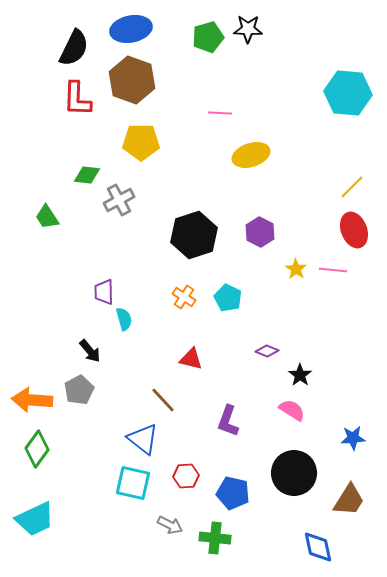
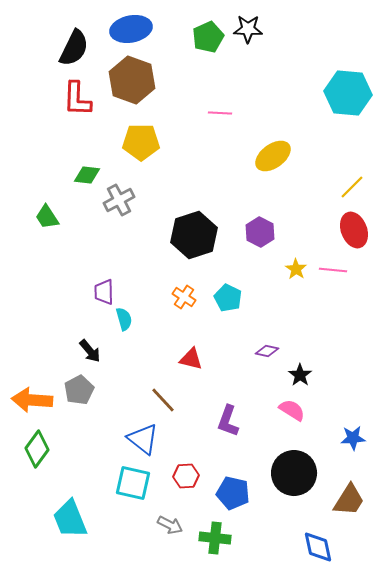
green pentagon at (208, 37): rotated 8 degrees counterclockwise
yellow ellipse at (251, 155): moved 22 px right, 1 px down; rotated 18 degrees counterclockwise
purple diamond at (267, 351): rotated 10 degrees counterclockwise
cyan trapezoid at (35, 519): moved 35 px right; rotated 93 degrees clockwise
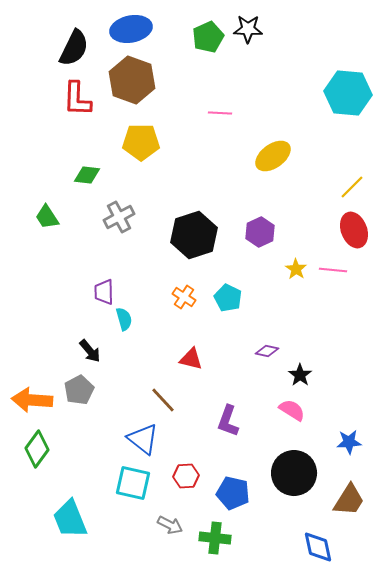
gray cross at (119, 200): moved 17 px down
purple hexagon at (260, 232): rotated 8 degrees clockwise
blue star at (353, 438): moved 4 px left, 4 px down
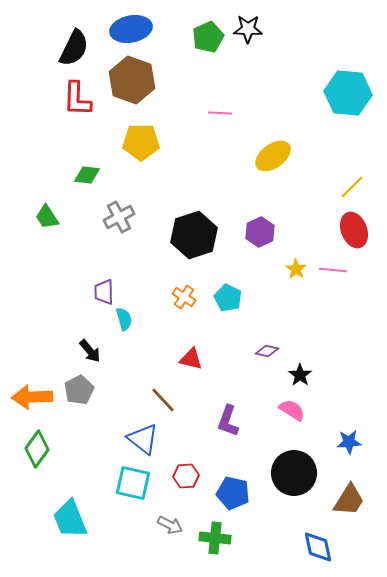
orange arrow at (32, 400): moved 3 px up; rotated 6 degrees counterclockwise
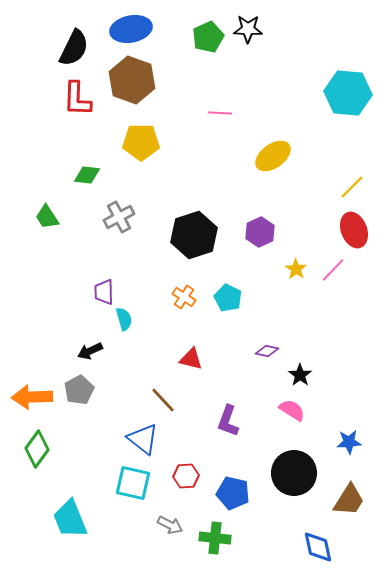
pink line at (333, 270): rotated 52 degrees counterclockwise
black arrow at (90, 351): rotated 105 degrees clockwise
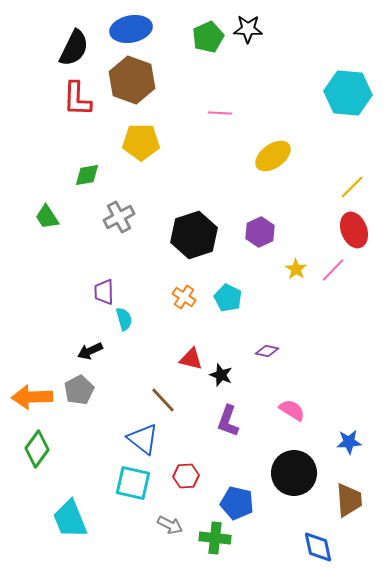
green diamond at (87, 175): rotated 16 degrees counterclockwise
black star at (300, 375): moved 79 px left; rotated 15 degrees counterclockwise
blue pentagon at (233, 493): moved 4 px right, 10 px down
brown trapezoid at (349, 500): rotated 36 degrees counterclockwise
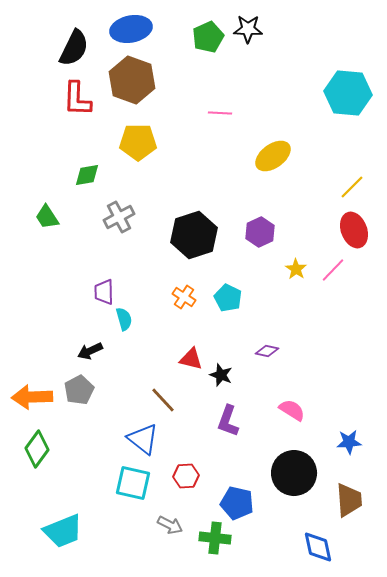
yellow pentagon at (141, 142): moved 3 px left
cyan trapezoid at (70, 519): moved 7 px left, 12 px down; rotated 90 degrees counterclockwise
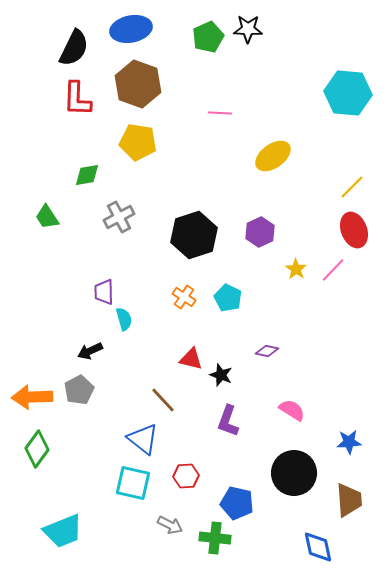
brown hexagon at (132, 80): moved 6 px right, 4 px down
yellow pentagon at (138, 142): rotated 9 degrees clockwise
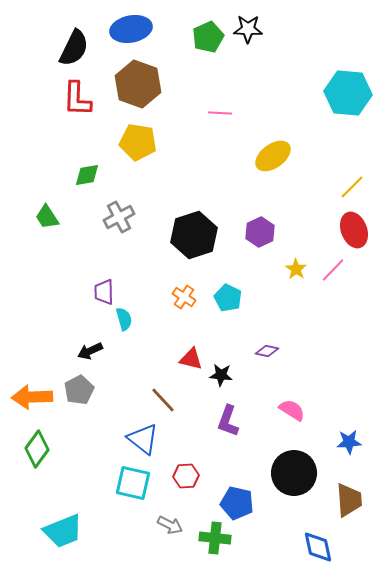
black star at (221, 375): rotated 15 degrees counterclockwise
